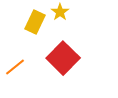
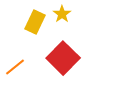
yellow star: moved 2 px right, 2 px down
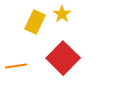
orange line: moved 1 px right, 1 px up; rotated 30 degrees clockwise
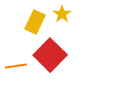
red square: moved 13 px left, 3 px up
